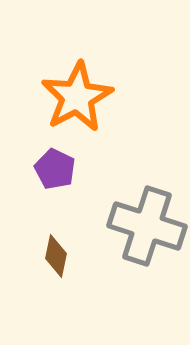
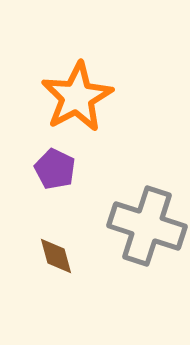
brown diamond: rotated 27 degrees counterclockwise
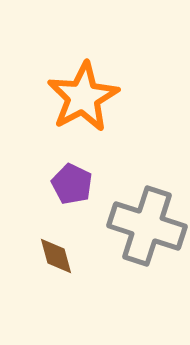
orange star: moved 6 px right
purple pentagon: moved 17 px right, 15 px down
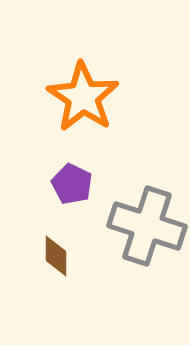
orange star: rotated 10 degrees counterclockwise
brown diamond: rotated 15 degrees clockwise
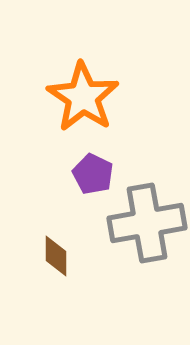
purple pentagon: moved 21 px right, 10 px up
gray cross: moved 3 px up; rotated 28 degrees counterclockwise
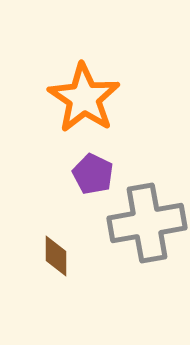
orange star: moved 1 px right, 1 px down
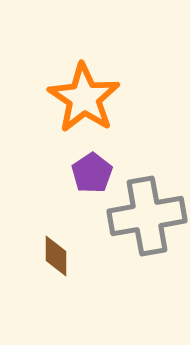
purple pentagon: moved 1 px left, 1 px up; rotated 12 degrees clockwise
gray cross: moved 7 px up
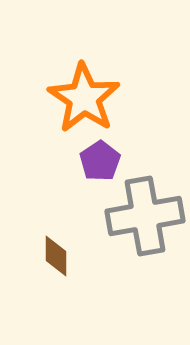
purple pentagon: moved 8 px right, 12 px up
gray cross: moved 2 px left
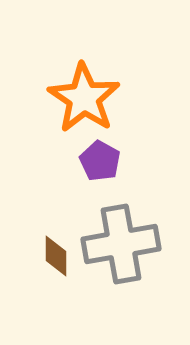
purple pentagon: rotated 9 degrees counterclockwise
gray cross: moved 24 px left, 28 px down
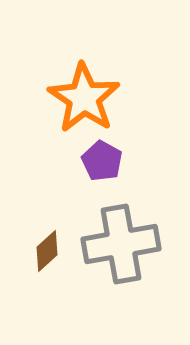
purple pentagon: moved 2 px right
brown diamond: moved 9 px left, 5 px up; rotated 48 degrees clockwise
